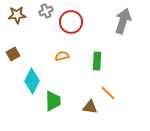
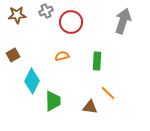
brown square: moved 1 px down
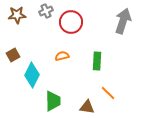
cyan diamond: moved 6 px up
brown triangle: moved 3 px left
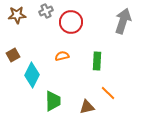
brown triangle: rotated 21 degrees counterclockwise
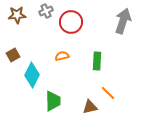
brown triangle: moved 3 px right
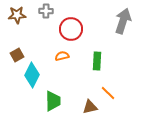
gray cross: rotated 24 degrees clockwise
red circle: moved 7 px down
brown square: moved 4 px right
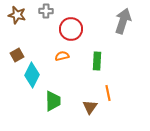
brown star: rotated 18 degrees clockwise
orange line: rotated 35 degrees clockwise
brown triangle: rotated 42 degrees counterclockwise
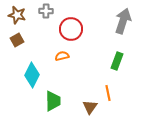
brown square: moved 15 px up
green rectangle: moved 20 px right; rotated 18 degrees clockwise
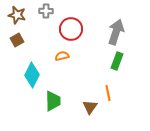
gray arrow: moved 7 px left, 11 px down
